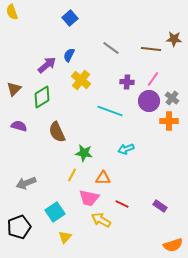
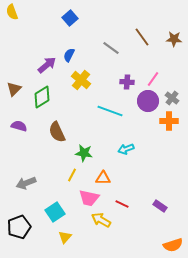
brown line: moved 9 px left, 12 px up; rotated 48 degrees clockwise
purple circle: moved 1 px left
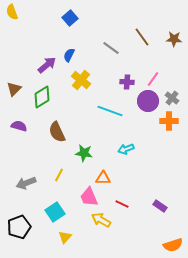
yellow line: moved 13 px left
pink trapezoid: moved 1 px up; rotated 55 degrees clockwise
